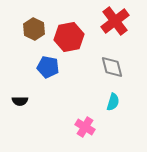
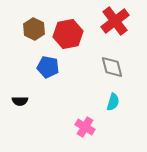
red hexagon: moved 1 px left, 3 px up
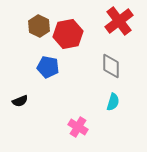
red cross: moved 4 px right
brown hexagon: moved 5 px right, 3 px up
gray diamond: moved 1 px left, 1 px up; rotated 15 degrees clockwise
black semicircle: rotated 21 degrees counterclockwise
pink cross: moved 7 px left
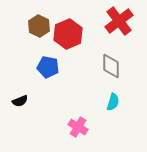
red hexagon: rotated 12 degrees counterclockwise
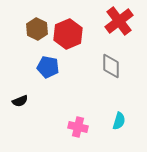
brown hexagon: moved 2 px left, 3 px down
cyan semicircle: moved 6 px right, 19 px down
pink cross: rotated 18 degrees counterclockwise
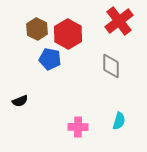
red hexagon: rotated 8 degrees counterclockwise
blue pentagon: moved 2 px right, 8 px up
pink cross: rotated 12 degrees counterclockwise
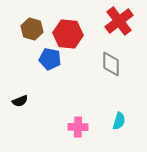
brown hexagon: moved 5 px left; rotated 10 degrees counterclockwise
red hexagon: rotated 24 degrees counterclockwise
gray diamond: moved 2 px up
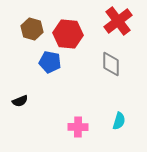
red cross: moved 1 px left
blue pentagon: moved 3 px down
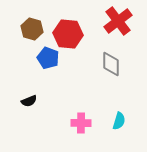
blue pentagon: moved 2 px left, 4 px up; rotated 10 degrees clockwise
black semicircle: moved 9 px right
pink cross: moved 3 px right, 4 px up
